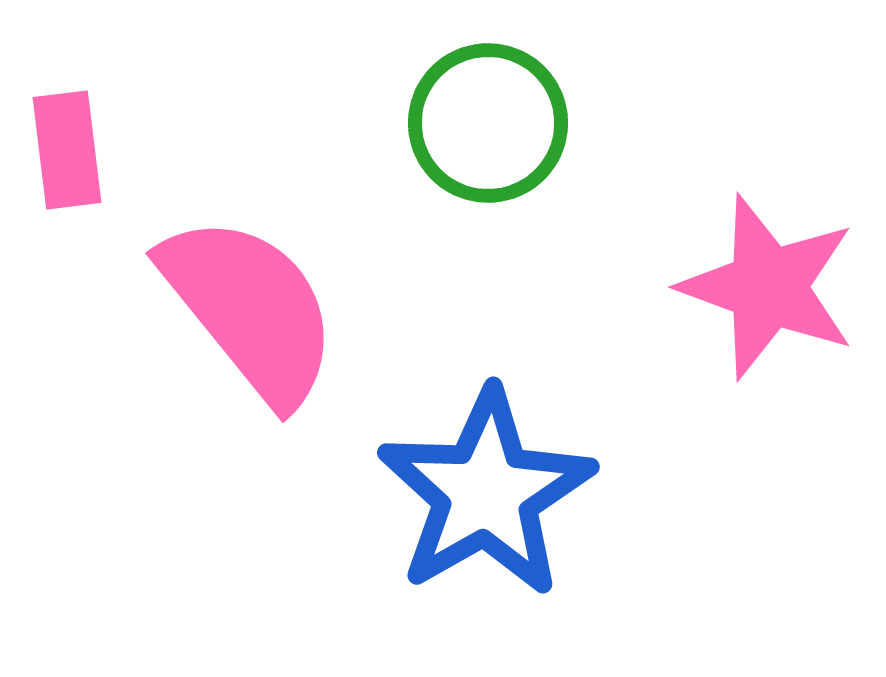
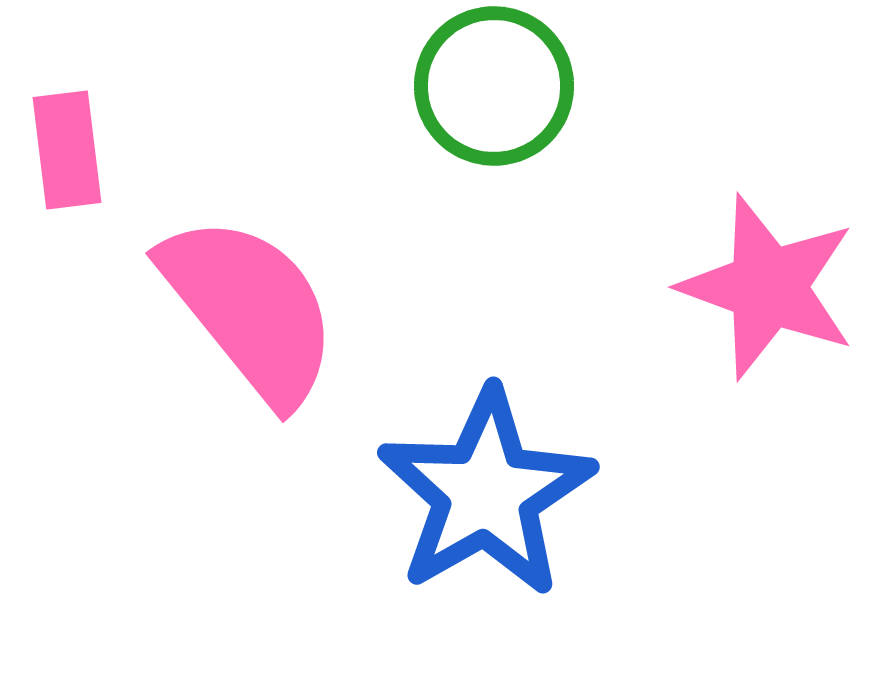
green circle: moved 6 px right, 37 px up
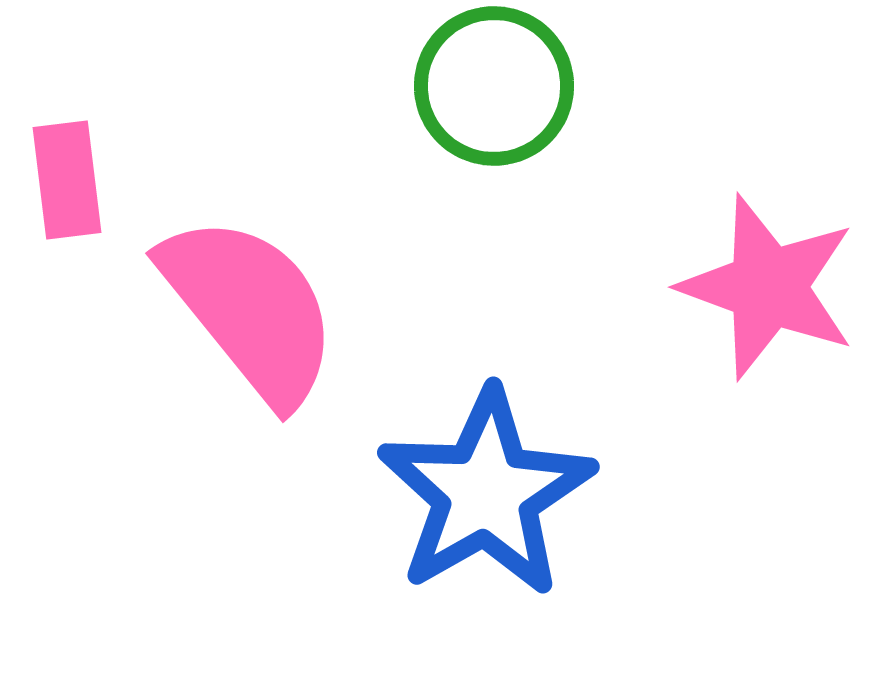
pink rectangle: moved 30 px down
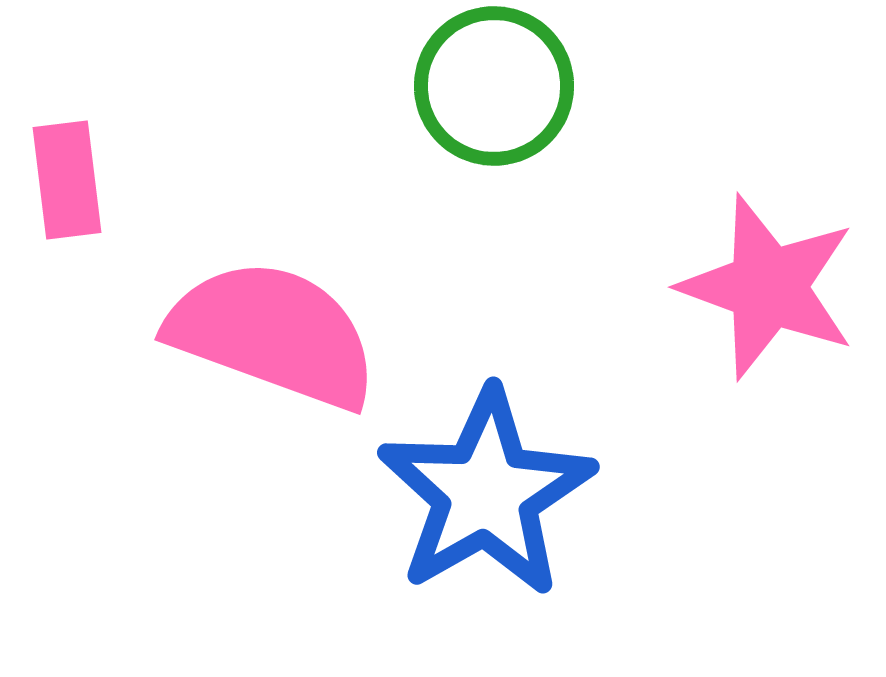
pink semicircle: moved 23 px right, 25 px down; rotated 31 degrees counterclockwise
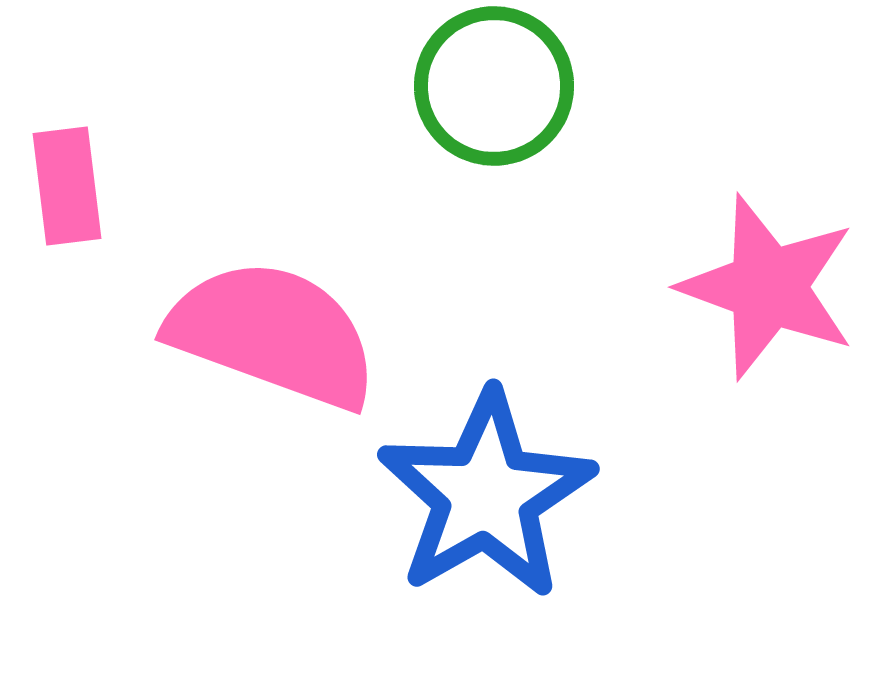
pink rectangle: moved 6 px down
blue star: moved 2 px down
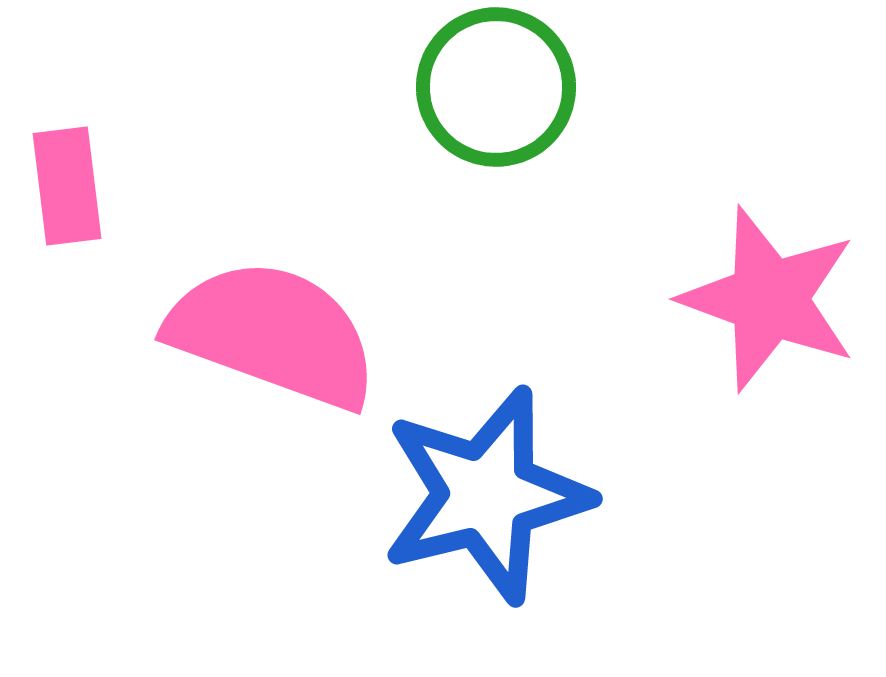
green circle: moved 2 px right, 1 px down
pink star: moved 1 px right, 12 px down
blue star: rotated 16 degrees clockwise
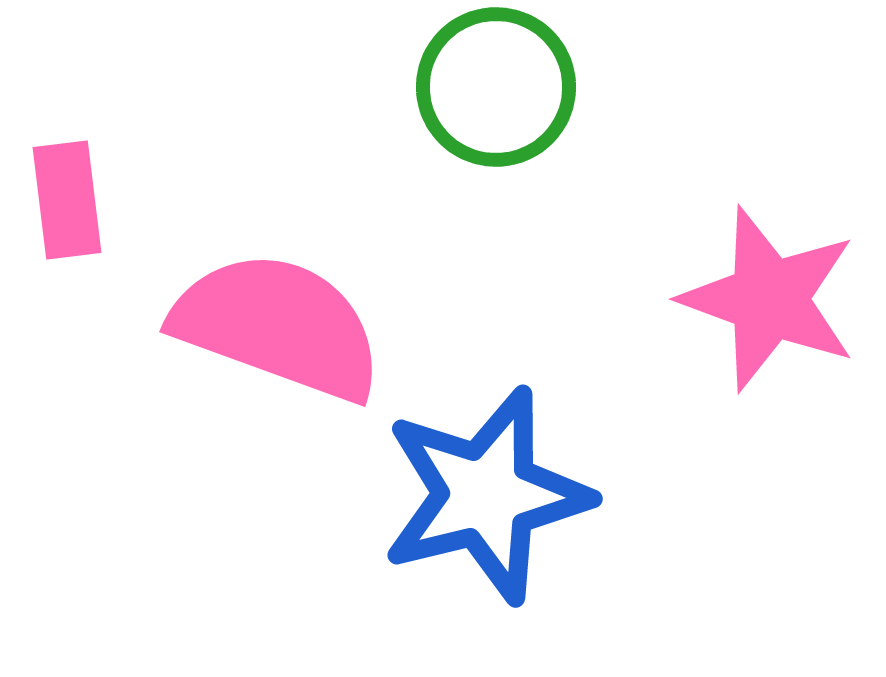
pink rectangle: moved 14 px down
pink semicircle: moved 5 px right, 8 px up
